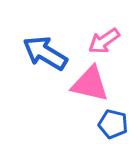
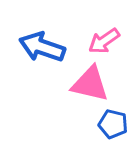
blue arrow: moved 3 px left, 6 px up; rotated 12 degrees counterclockwise
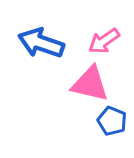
blue arrow: moved 1 px left, 4 px up
blue pentagon: moved 1 px left, 3 px up; rotated 8 degrees clockwise
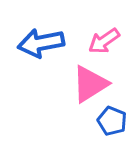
blue arrow: rotated 30 degrees counterclockwise
pink triangle: rotated 45 degrees counterclockwise
